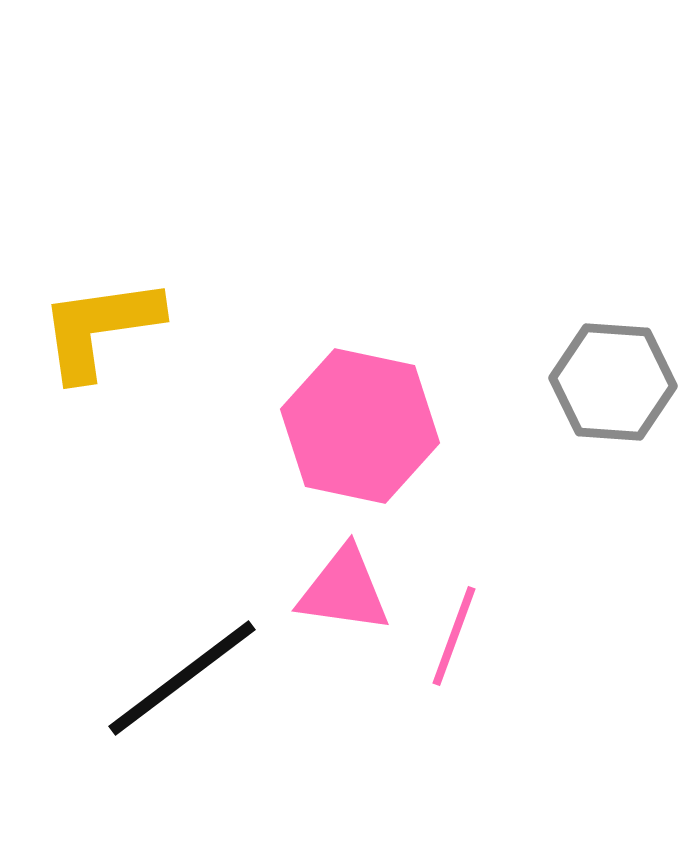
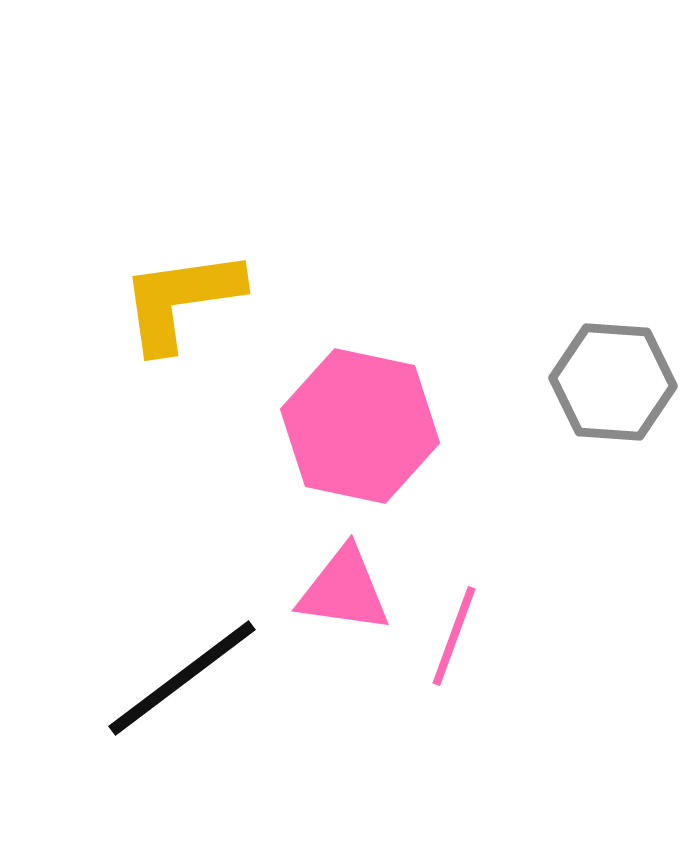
yellow L-shape: moved 81 px right, 28 px up
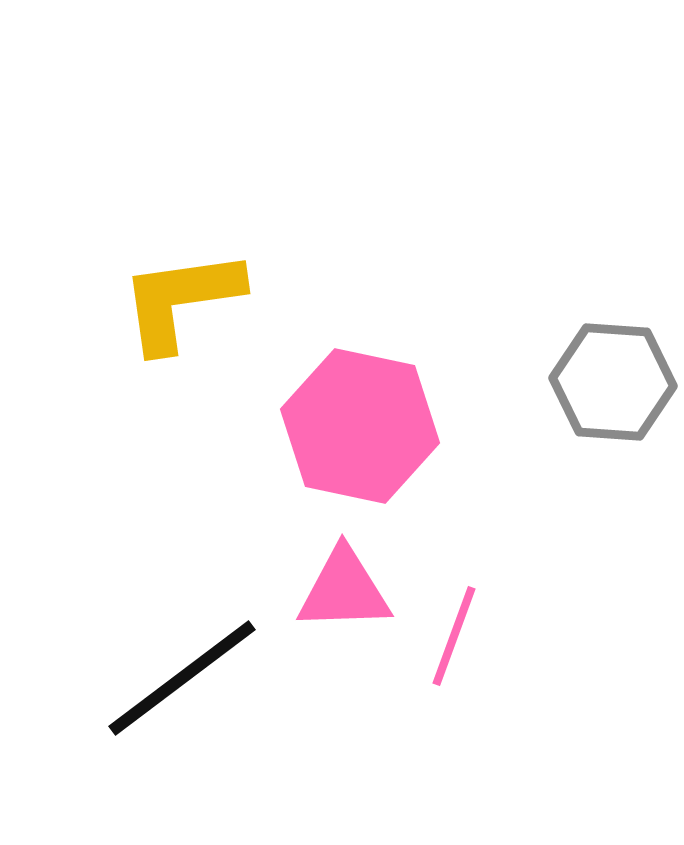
pink triangle: rotated 10 degrees counterclockwise
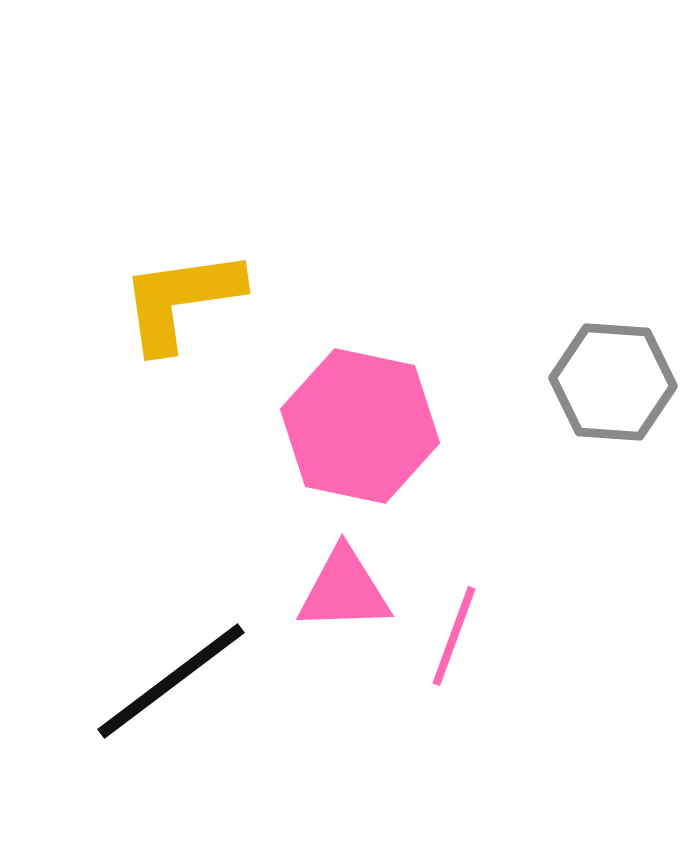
black line: moved 11 px left, 3 px down
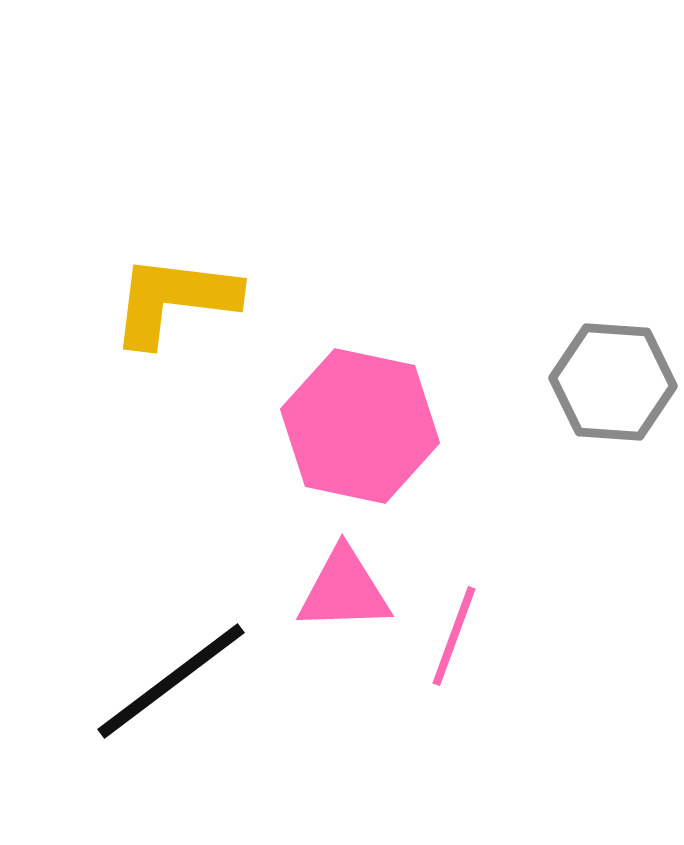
yellow L-shape: moved 7 px left; rotated 15 degrees clockwise
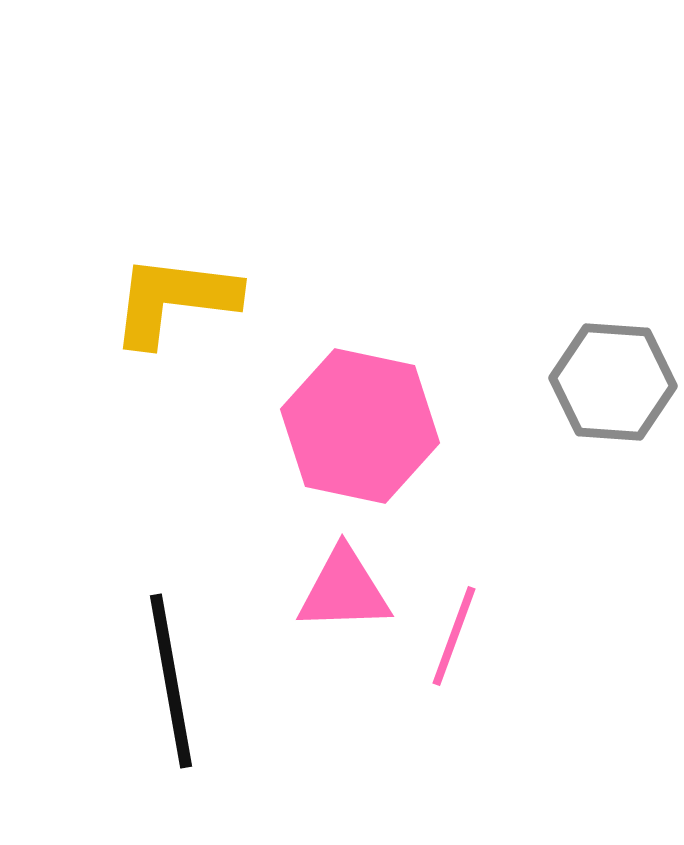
black line: rotated 63 degrees counterclockwise
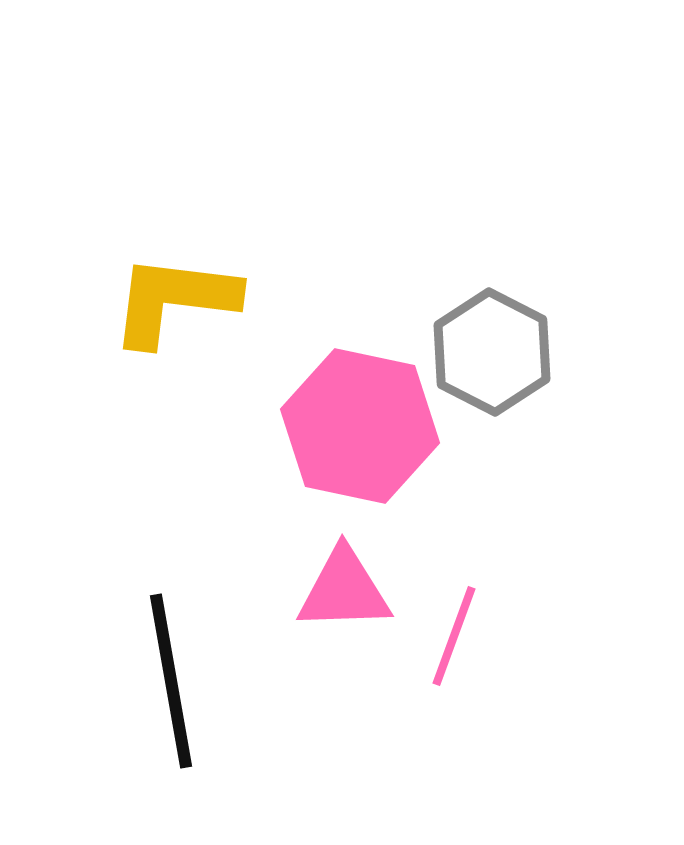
gray hexagon: moved 121 px left, 30 px up; rotated 23 degrees clockwise
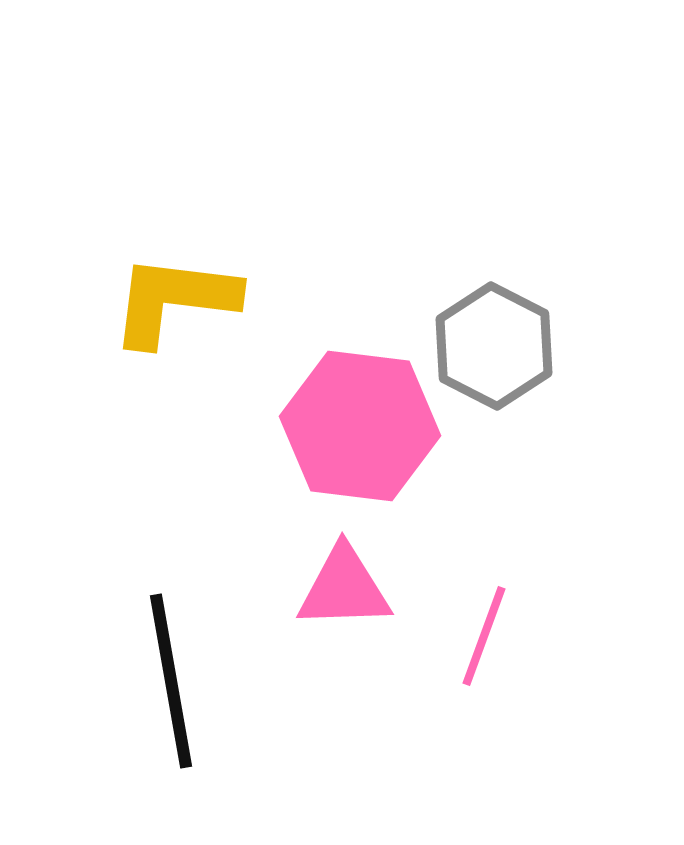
gray hexagon: moved 2 px right, 6 px up
pink hexagon: rotated 5 degrees counterclockwise
pink triangle: moved 2 px up
pink line: moved 30 px right
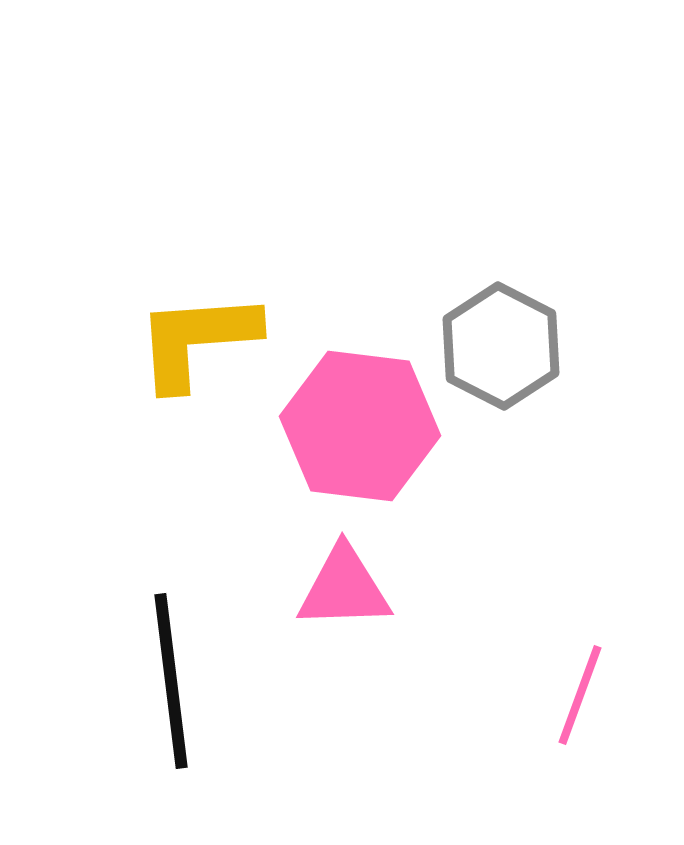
yellow L-shape: moved 23 px right, 40 px down; rotated 11 degrees counterclockwise
gray hexagon: moved 7 px right
pink line: moved 96 px right, 59 px down
black line: rotated 3 degrees clockwise
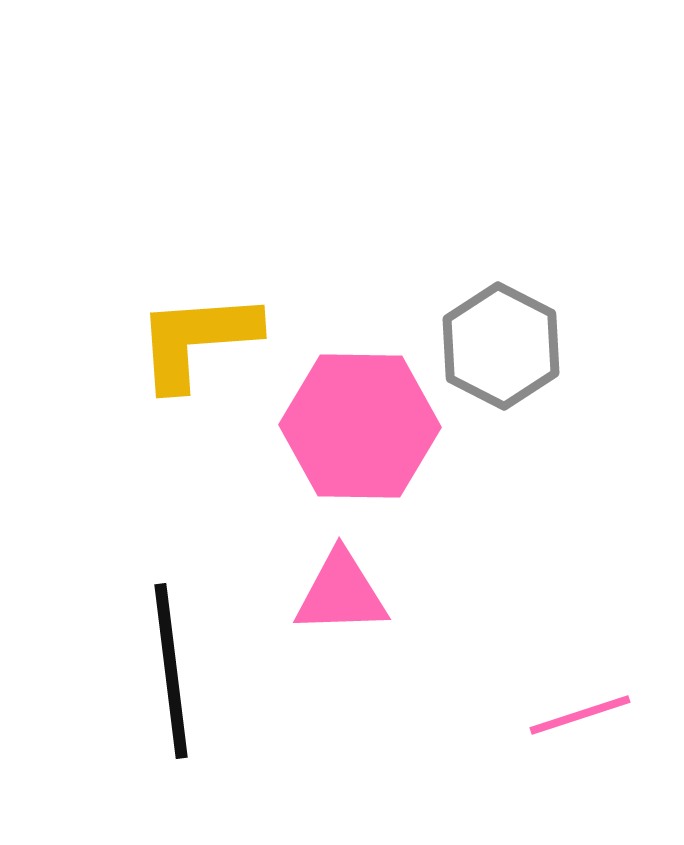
pink hexagon: rotated 6 degrees counterclockwise
pink triangle: moved 3 px left, 5 px down
black line: moved 10 px up
pink line: moved 20 px down; rotated 52 degrees clockwise
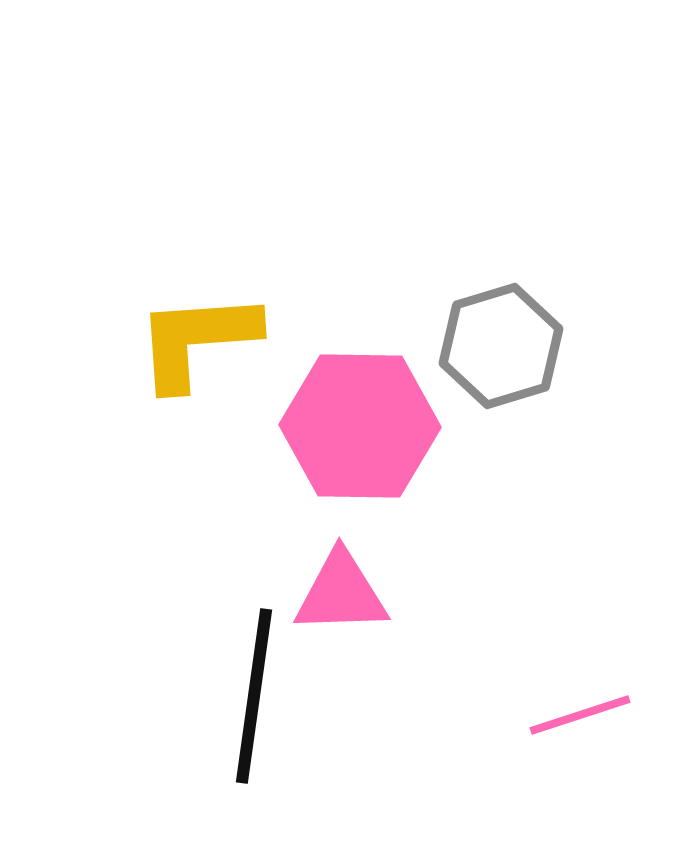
gray hexagon: rotated 16 degrees clockwise
black line: moved 83 px right, 25 px down; rotated 15 degrees clockwise
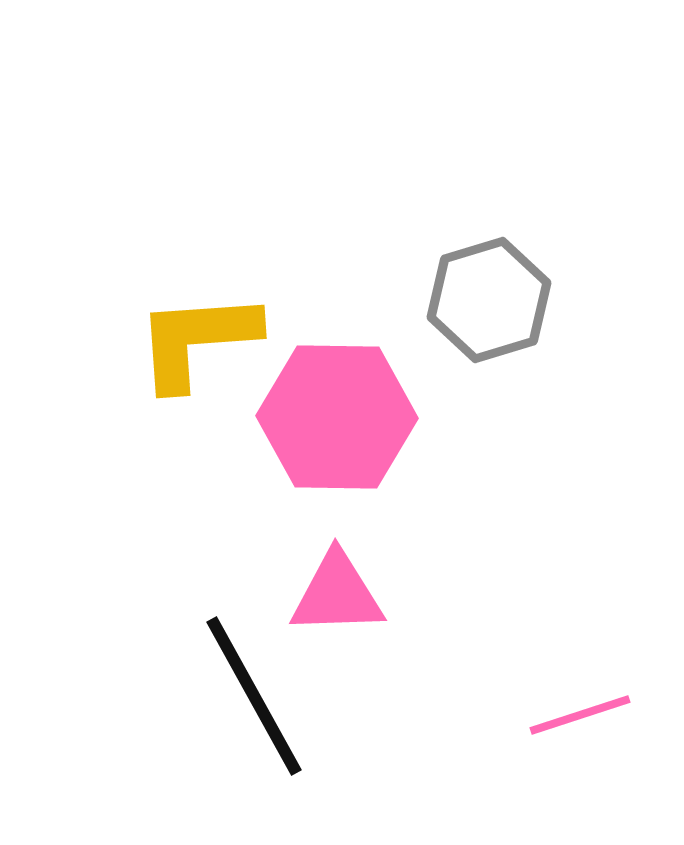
gray hexagon: moved 12 px left, 46 px up
pink hexagon: moved 23 px left, 9 px up
pink triangle: moved 4 px left, 1 px down
black line: rotated 37 degrees counterclockwise
